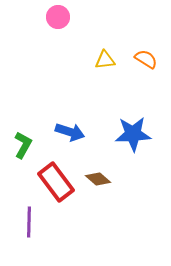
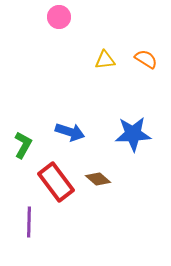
pink circle: moved 1 px right
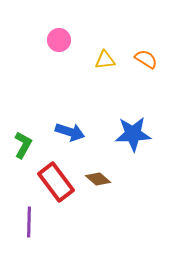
pink circle: moved 23 px down
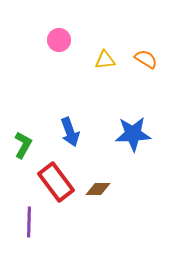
blue arrow: rotated 52 degrees clockwise
brown diamond: moved 10 px down; rotated 40 degrees counterclockwise
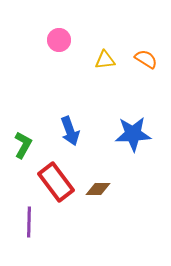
blue arrow: moved 1 px up
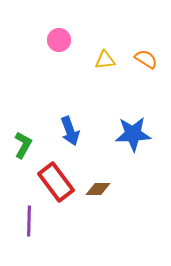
purple line: moved 1 px up
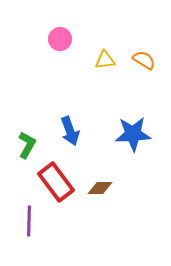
pink circle: moved 1 px right, 1 px up
orange semicircle: moved 2 px left, 1 px down
green L-shape: moved 4 px right
brown diamond: moved 2 px right, 1 px up
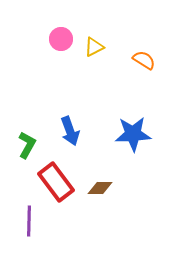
pink circle: moved 1 px right
yellow triangle: moved 11 px left, 13 px up; rotated 20 degrees counterclockwise
